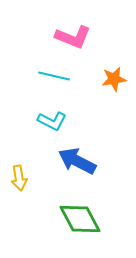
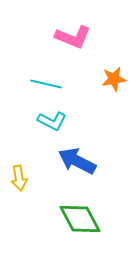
cyan line: moved 8 px left, 8 px down
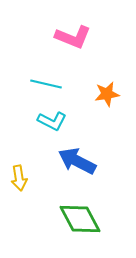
orange star: moved 7 px left, 15 px down
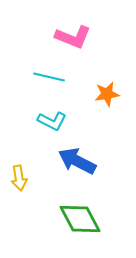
cyan line: moved 3 px right, 7 px up
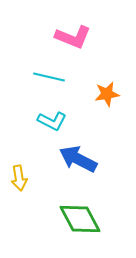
blue arrow: moved 1 px right, 2 px up
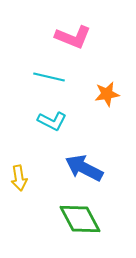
blue arrow: moved 6 px right, 9 px down
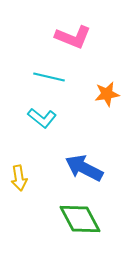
cyan L-shape: moved 10 px left, 3 px up; rotated 12 degrees clockwise
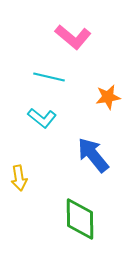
pink L-shape: rotated 18 degrees clockwise
orange star: moved 1 px right, 3 px down
blue arrow: moved 9 px right, 13 px up; rotated 24 degrees clockwise
green diamond: rotated 27 degrees clockwise
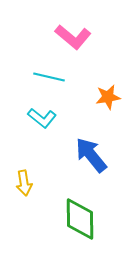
blue arrow: moved 2 px left
yellow arrow: moved 5 px right, 5 px down
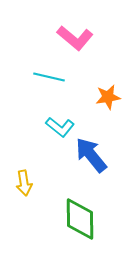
pink L-shape: moved 2 px right, 1 px down
cyan L-shape: moved 18 px right, 9 px down
